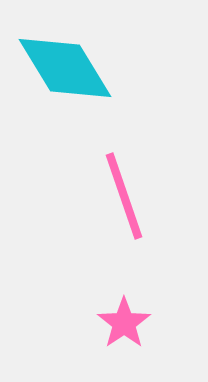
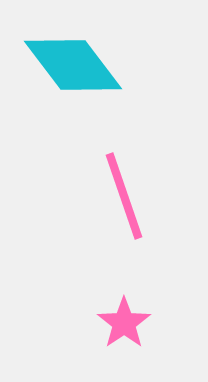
cyan diamond: moved 8 px right, 3 px up; rotated 6 degrees counterclockwise
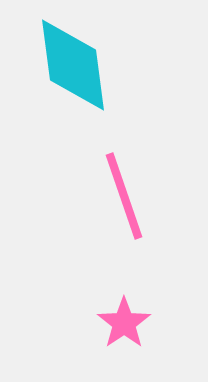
cyan diamond: rotated 30 degrees clockwise
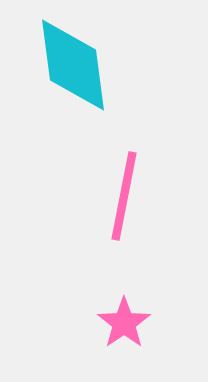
pink line: rotated 30 degrees clockwise
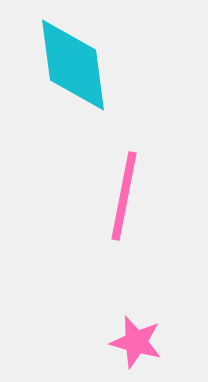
pink star: moved 12 px right, 19 px down; rotated 22 degrees counterclockwise
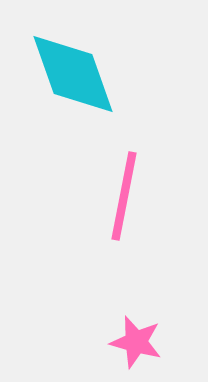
cyan diamond: moved 9 px down; rotated 12 degrees counterclockwise
